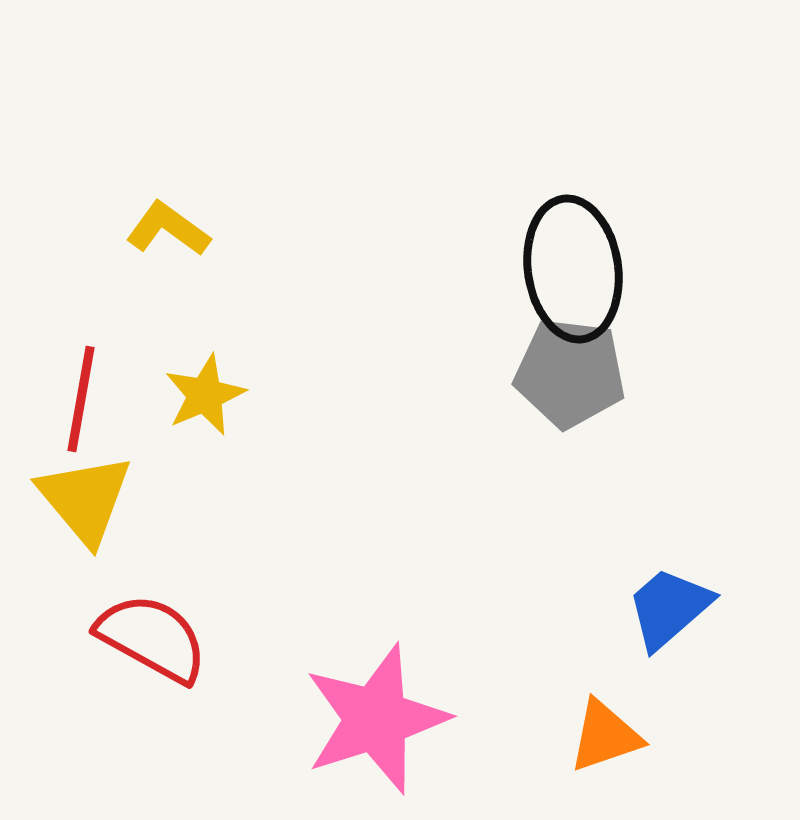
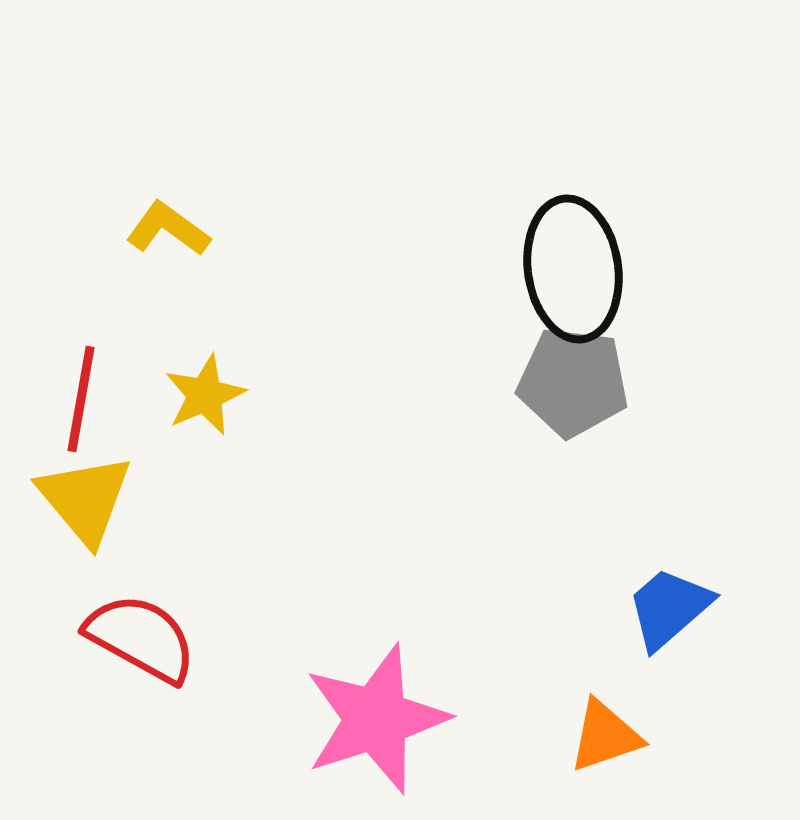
gray pentagon: moved 3 px right, 9 px down
red semicircle: moved 11 px left
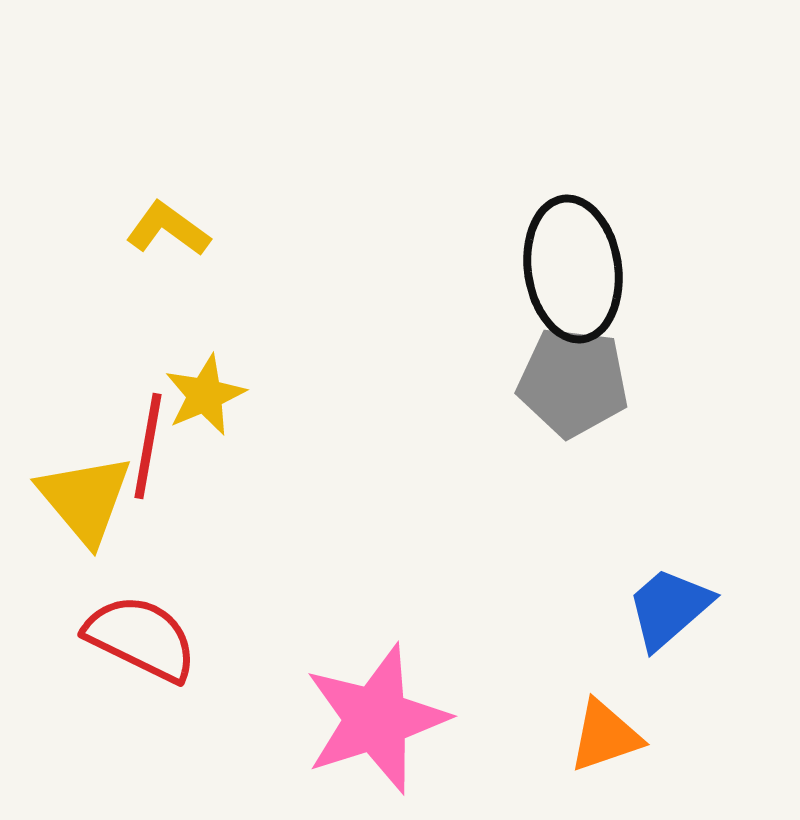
red line: moved 67 px right, 47 px down
red semicircle: rotated 3 degrees counterclockwise
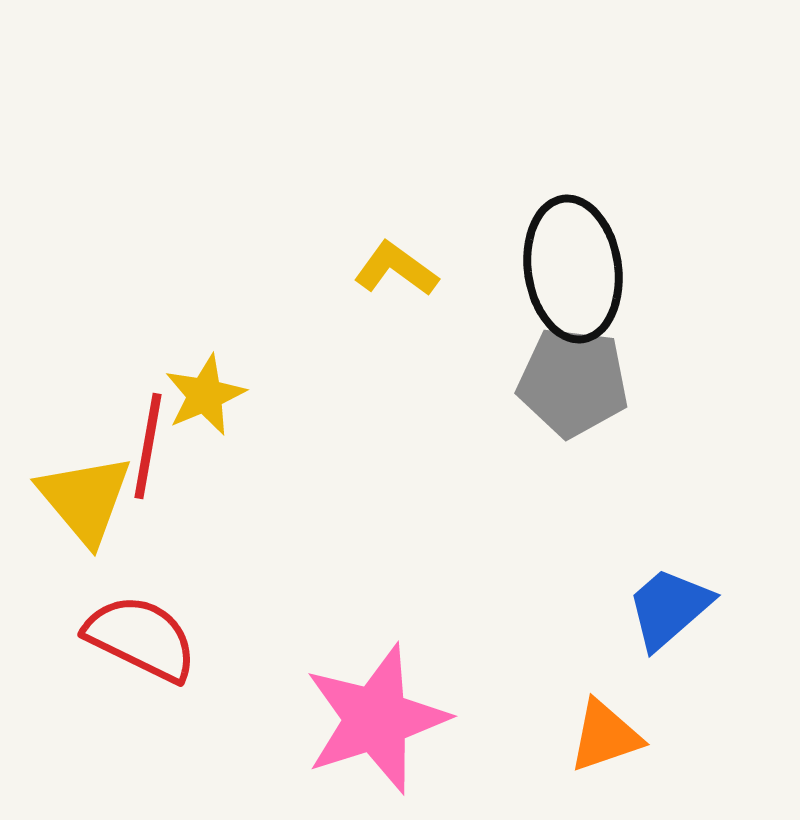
yellow L-shape: moved 228 px right, 40 px down
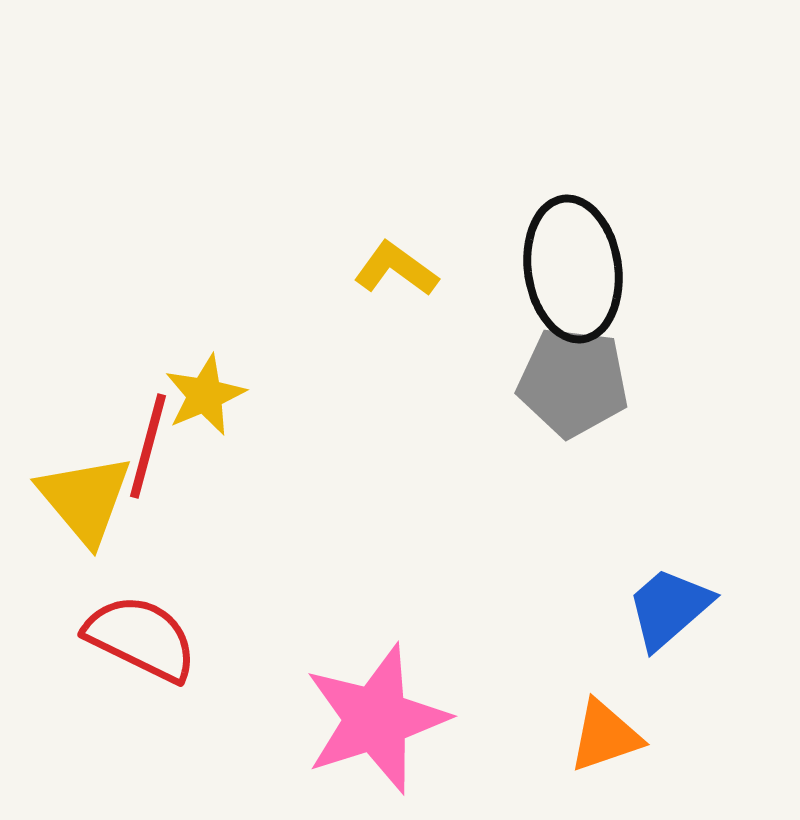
red line: rotated 5 degrees clockwise
